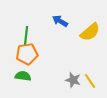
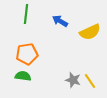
yellow semicircle: rotated 15 degrees clockwise
green line: moved 22 px up
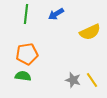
blue arrow: moved 4 px left, 7 px up; rotated 63 degrees counterclockwise
yellow line: moved 2 px right, 1 px up
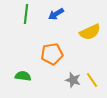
orange pentagon: moved 25 px right
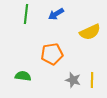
yellow line: rotated 35 degrees clockwise
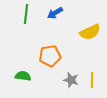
blue arrow: moved 1 px left, 1 px up
orange pentagon: moved 2 px left, 2 px down
gray star: moved 2 px left
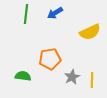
orange pentagon: moved 3 px down
gray star: moved 1 px right, 3 px up; rotated 28 degrees clockwise
